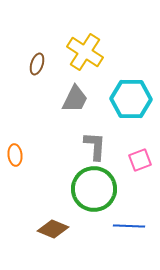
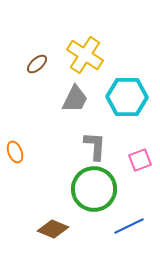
yellow cross: moved 3 px down
brown ellipse: rotated 30 degrees clockwise
cyan hexagon: moved 4 px left, 2 px up
orange ellipse: moved 3 px up; rotated 15 degrees counterclockwise
blue line: rotated 28 degrees counterclockwise
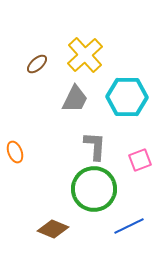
yellow cross: rotated 15 degrees clockwise
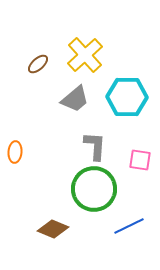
brown ellipse: moved 1 px right
gray trapezoid: rotated 24 degrees clockwise
orange ellipse: rotated 25 degrees clockwise
pink square: rotated 30 degrees clockwise
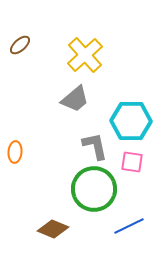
brown ellipse: moved 18 px left, 19 px up
cyan hexagon: moved 4 px right, 24 px down
gray L-shape: rotated 16 degrees counterclockwise
pink square: moved 8 px left, 2 px down
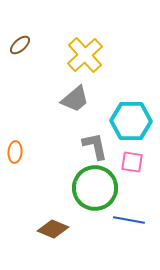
green circle: moved 1 px right, 1 px up
blue line: moved 6 px up; rotated 36 degrees clockwise
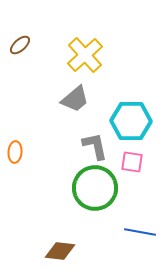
blue line: moved 11 px right, 12 px down
brown diamond: moved 7 px right, 22 px down; rotated 16 degrees counterclockwise
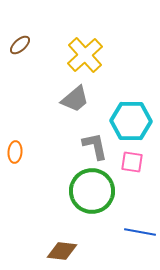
green circle: moved 3 px left, 3 px down
brown diamond: moved 2 px right
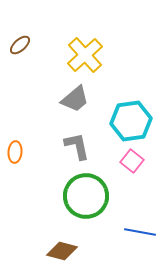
cyan hexagon: rotated 9 degrees counterclockwise
gray L-shape: moved 18 px left
pink square: moved 1 px up; rotated 30 degrees clockwise
green circle: moved 6 px left, 5 px down
brown diamond: rotated 8 degrees clockwise
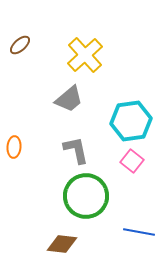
gray trapezoid: moved 6 px left
gray L-shape: moved 1 px left, 4 px down
orange ellipse: moved 1 px left, 5 px up
blue line: moved 1 px left
brown diamond: moved 7 px up; rotated 8 degrees counterclockwise
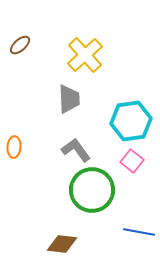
gray trapezoid: rotated 52 degrees counterclockwise
gray L-shape: rotated 24 degrees counterclockwise
green circle: moved 6 px right, 6 px up
